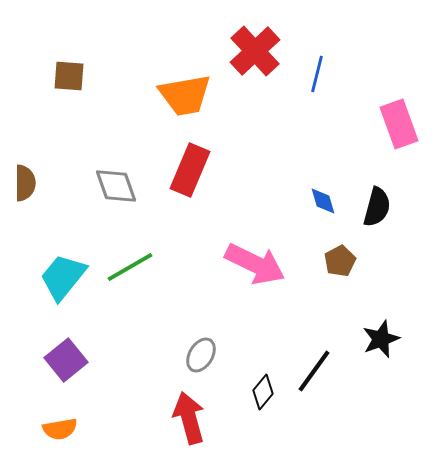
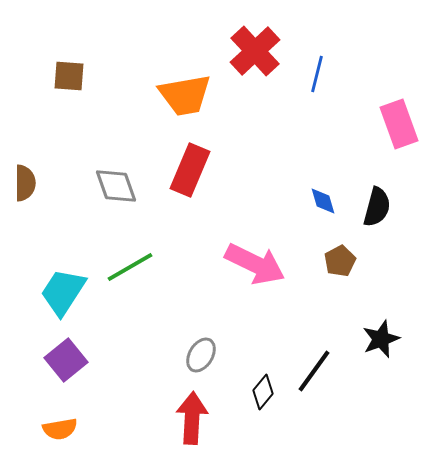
cyan trapezoid: moved 15 px down; rotated 6 degrees counterclockwise
red arrow: moved 3 px right; rotated 18 degrees clockwise
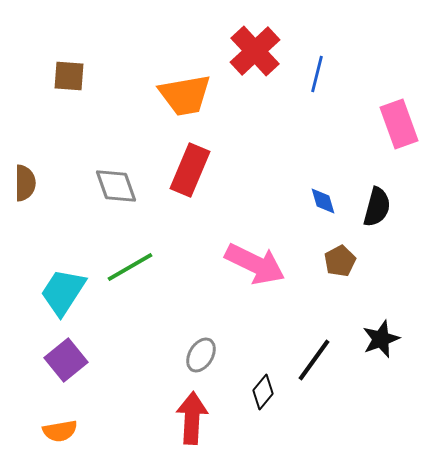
black line: moved 11 px up
orange semicircle: moved 2 px down
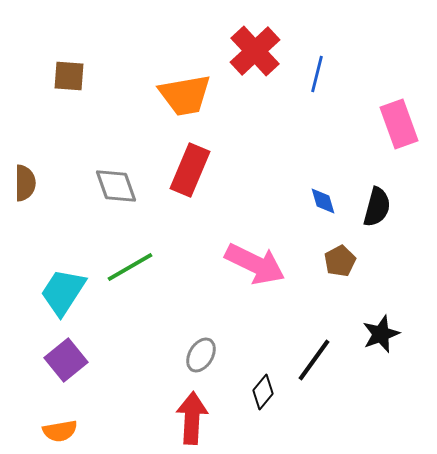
black star: moved 5 px up
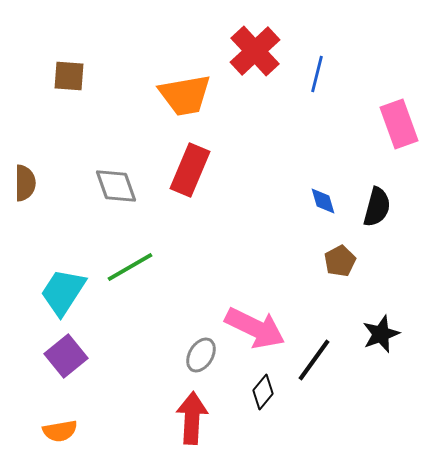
pink arrow: moved 64 px down
purple square: moved 4 px up
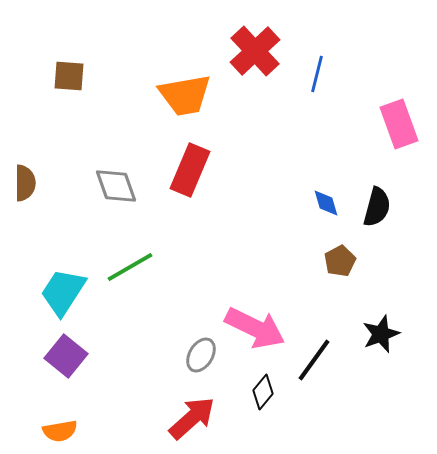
blue diamond: moved 3 px right, 2 px down
purple square: rotated 12 degrees counterclockwise
red arrow: rotated 45 degrees clockwise
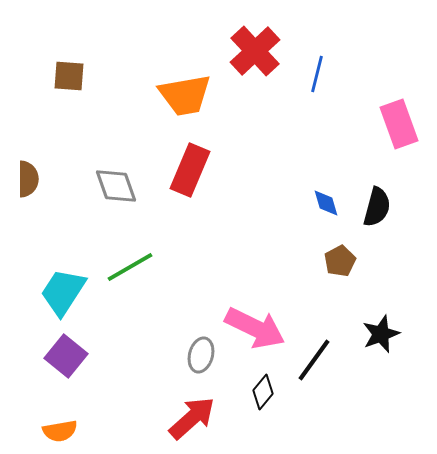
brown semicircle: moved 3 px right, 4 px up
gray ellipse: rotated 16 degrees counterclockwise
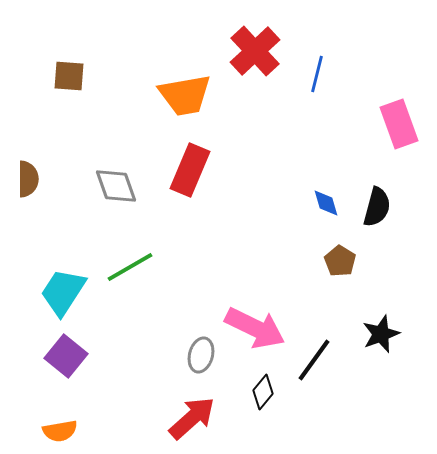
brown pentagon: rotated 12 degrees counterclockwise
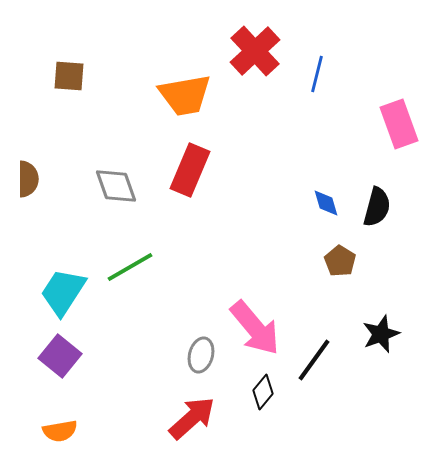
pink arrow: rotated 24 degrees clockwise
purple square: moved 6 px left
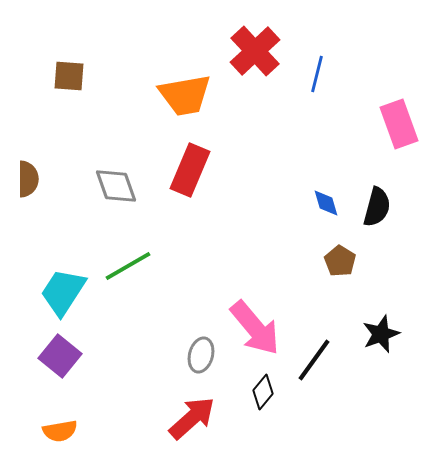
green line: moved 2 px left, 1 px up
